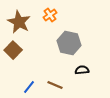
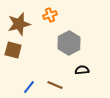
orange cross: rotated 16 degrees clockwise
brown star: moved 2 px down; rotated 30 degrees clockwise
gray hexagon: rotated 20 degrees clockwise
brown square: rotated 30 degrees counterclockwise
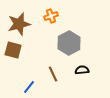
orange cross: moved 1 px right, 1 px down
brown line: moved 2 px left, 11 px up; rotated 42 degrees clockwise
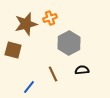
orange cross: moved 1 px left, 2 px down
brown star: moved 7 px right
